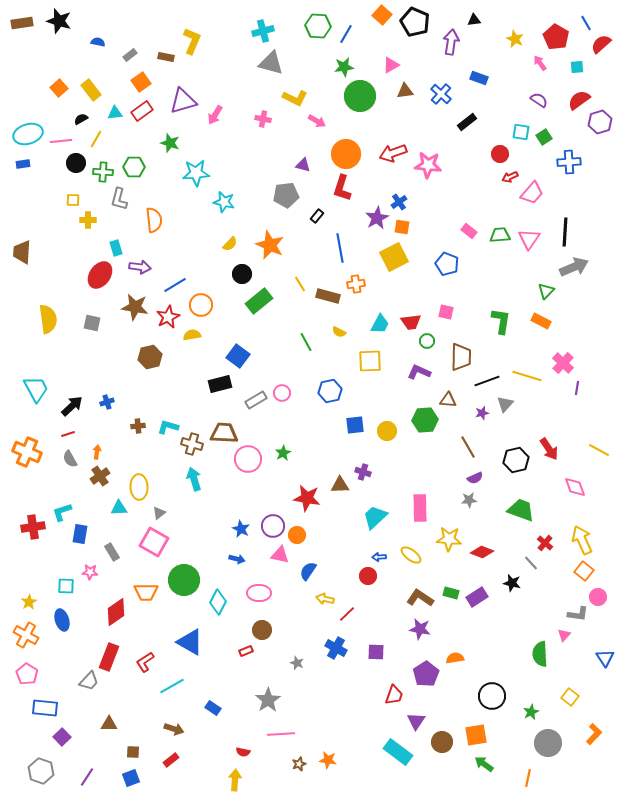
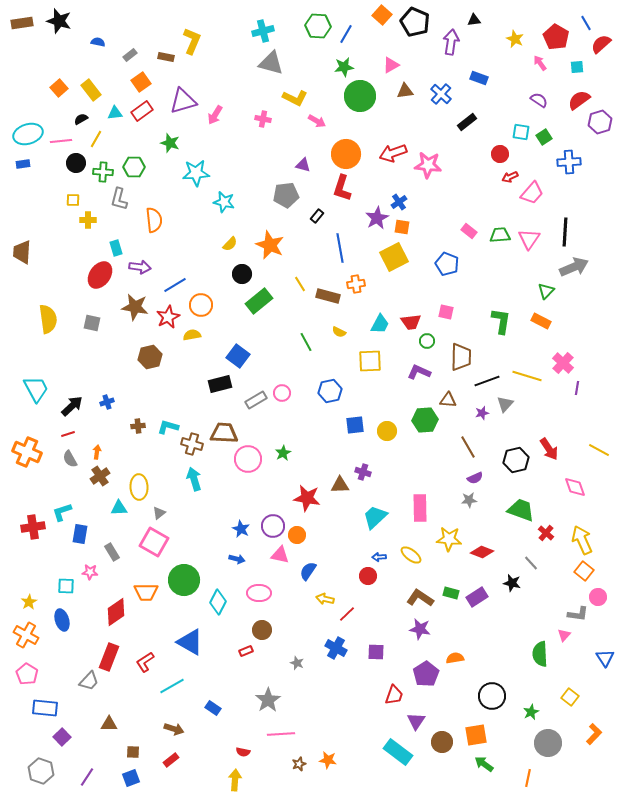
red cross at (545, 543): moved 1 px right, 10 px up
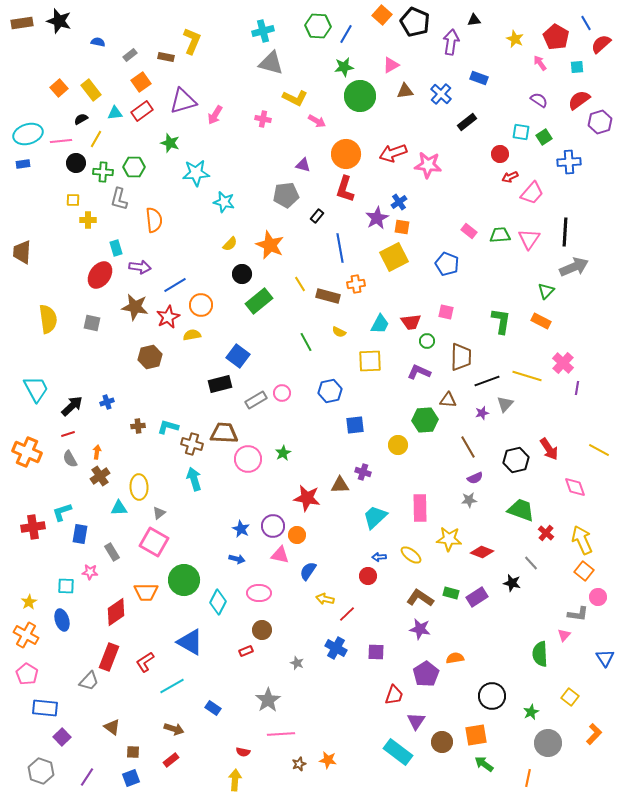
red L-shape at (342, 188): moved 3 px right, 1 px down
yellow circle at (387, 431): moved 11 px right, 14 px down
brown triangle at (109, 724): moved 3 px right, 3 px down; rotated 36 degrees clockwise
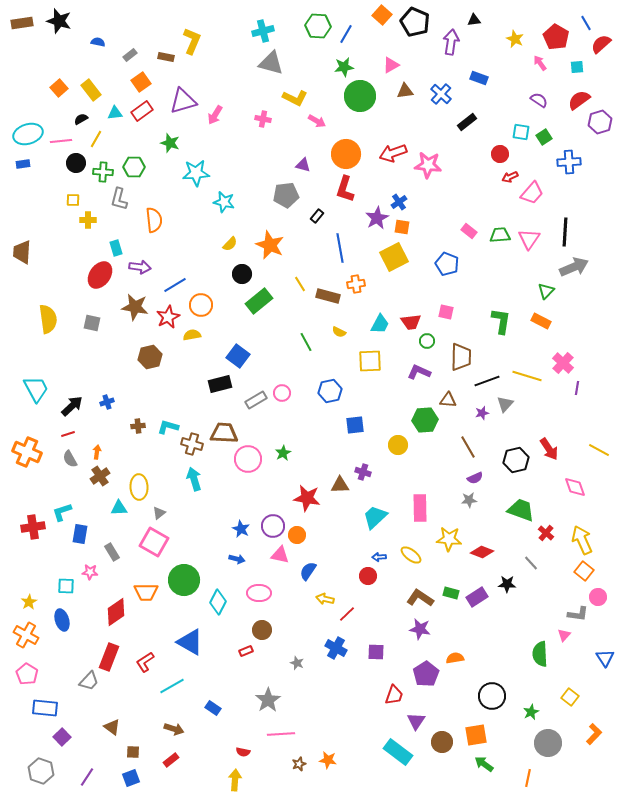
black star at (512, 583): moved 5 px left, 1 px down; rotated 12 degrees counterclockwise
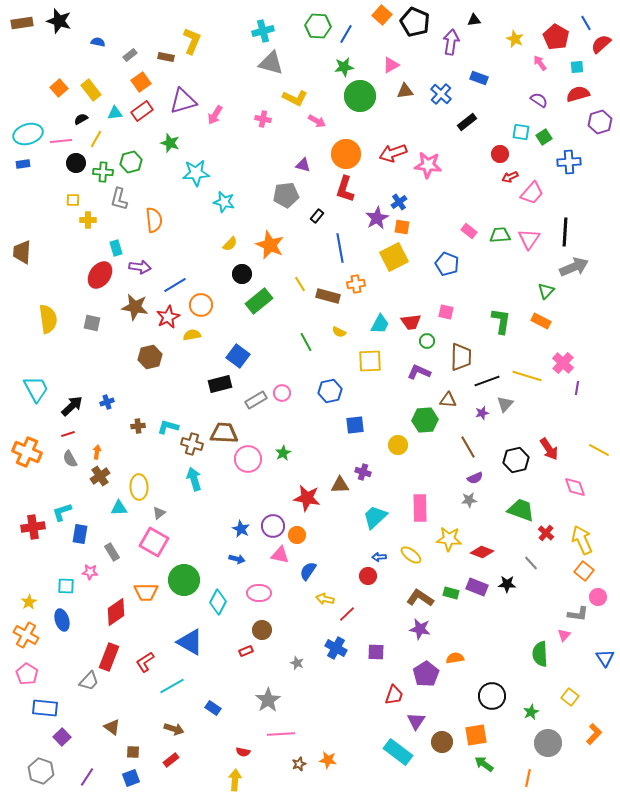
red semicircle at (579, 100): moved 1 px left, 6 px up; rotated 20 degrees clockwise
green hexagon at (134, 167): moved 3 px left, 5 px up; rotated 15 degrees counterclockwise
purple rectangle at (477, 597): moved 10 px up; rotated 55 degrees clockwise
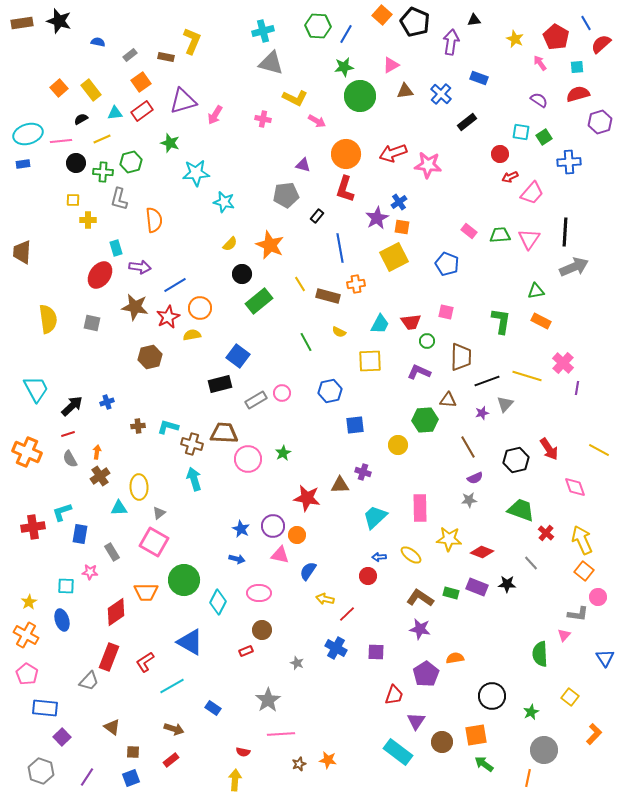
yellow line at (96, 139): moved 6 px right; rotated 36 degrees clockwise
green triangle at (546, 291): moved 10 px left; rotated 36 degrees clockwise
orange circle at (201, 305): moved 1 px left, 3 px down
gray circle at (548, 743): moved 4 px left, 7 px down
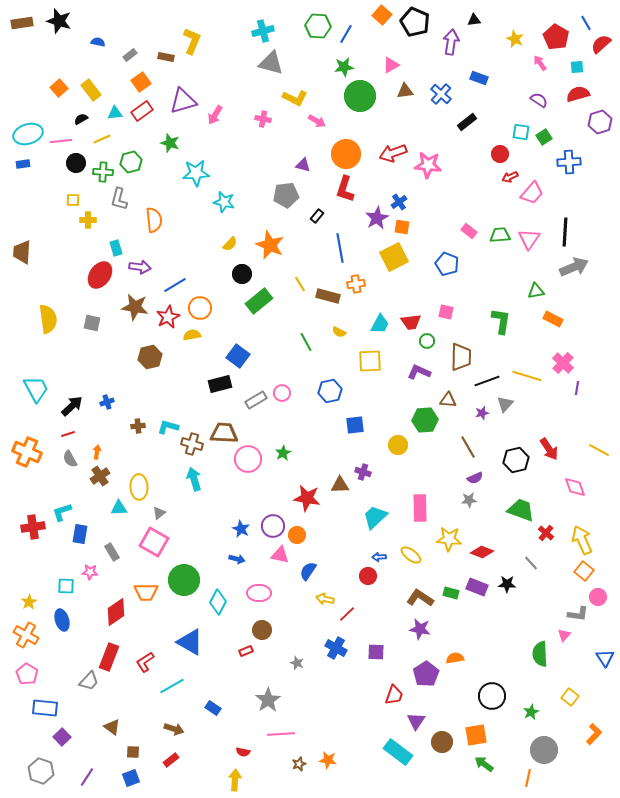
orange rectangle at (541, 321): moved 12 px right, 2 px up
